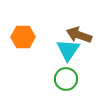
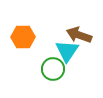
cyan triangle: moved 1 px left, 1 px down
green circle: moved 13 px left, 10 px up
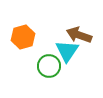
orange hexagon: rotated 15 degrees counterclockwise
green circle: moved 4 px left, 3 px up
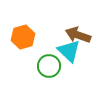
brown arrow: moved 1 px left
cyan triangle: moved 2 px right; rotated 20 degrees counterclockwise
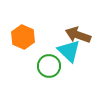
orange hexagon: rotated 20 degrees counterclockwise
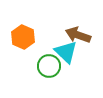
cyan triangle: moved 3 px left, 1 px down
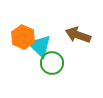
cyan triangle: moved 26 px left, 6 px up
green circle: moved 3 px right, 3 px up
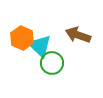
orange hexagon: moved 1 px left, 1 px down
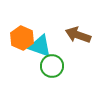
cyan triangle: rotated 25 degrees counterclockwise
green circle: moved 3 px down
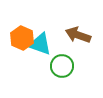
cyan triangle: moved 2 px up
green circle: moved 10 px right
